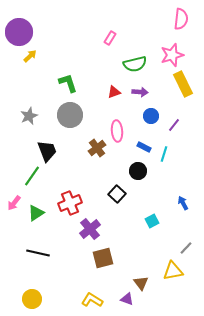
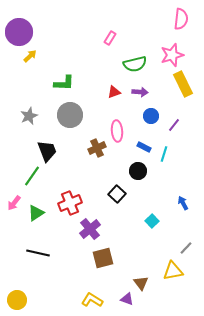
green L-shape: moved 4 px left; rotated 110 degrees clockwise
brown cross: rotated 12 degrees clockwise
cyan square: rotated 16 degrees counterclockwise
yellow circle: moved 15 px left, 1 px down
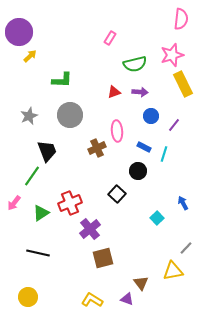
green L-shape: moved 2 px left, 3 px up
green triangle: moved 5 px right
cyan square: moved 5 px right, 3 px up
yellow circle: moved 11 px right, 3 px up
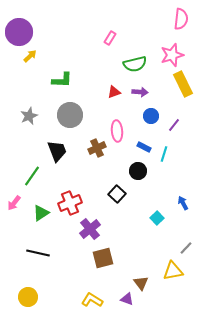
black trapezoid: moved 10 px right
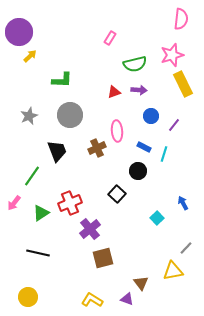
purple arrow: moved 1 px left, 2 px up
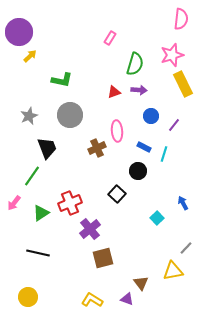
green semicircle: rotated 60 degrees counterclockwise
green L-shape: rotated 10 degrees clockwise
black trapezoid: moved 10 px left, 3 px up
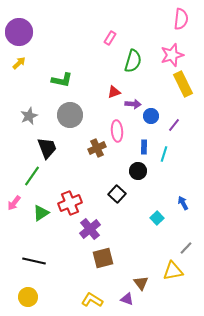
yellow arrow: moved 11 px left, 7 px down
green semicircle: moved 2 px left, 3 px up
purple arrow: moved 6 px left, 14 px down
blue rectangle: rotated 64 degrees clockwise
black line: moved 4 px left, 8 px down
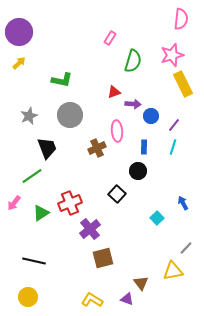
cyan line: moved 9 px right, 7 px up
green line: rotated 20 degrees clockwise
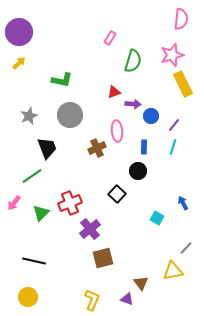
green triangle: rotated 12 degrees counterclockwise
cyan square: rotated 16 degrees counterclockwise
yellow L-shape: rotated 80 degrees clockwise
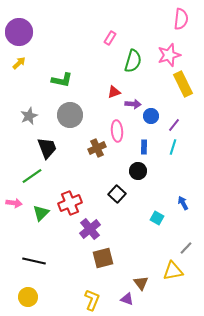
pink star: moved 3 px left
pink arrow: rotated 119 degrees counterclockwise
